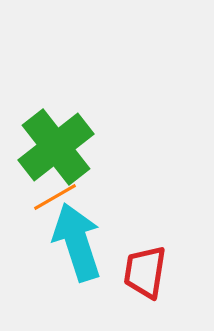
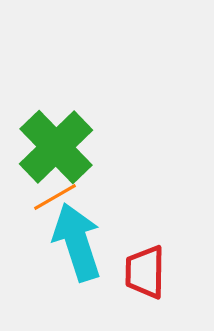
green cross: rotated 6 degrees counterclockwise
red trapezoid: rotated 8 degrees counterclockwise
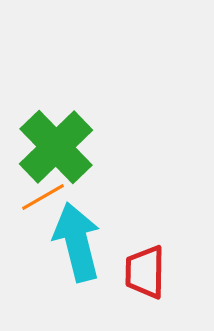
orange line: moved 12 px left
cyan arrow: rotated 4 degrees clockwise
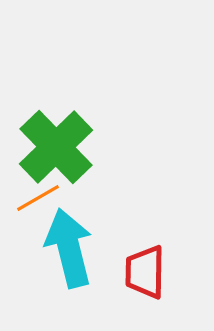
orange line: moved 5 px left, 1 px down
cyan arrow: moved 8 px left, 6 px down
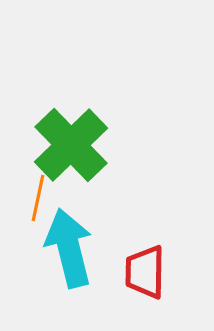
green cross: moved 15 px right, 2 px up
orange line: rotated 48 degrees counterclockwise
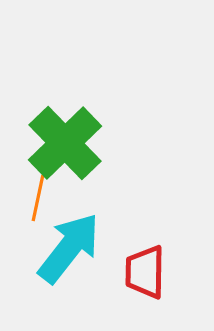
green cross: moved 6 px left, 2 px up
cyan arrow: rotated 52 degrees clockwise
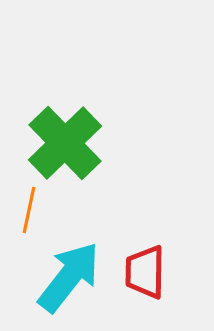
orange line: moved 9 px left, 12 px down
cyan arrow: moved 29 px down
